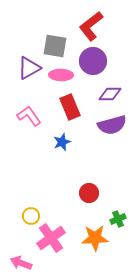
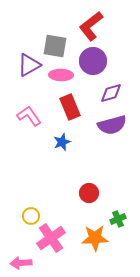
purple triangle: moved 3 px up
purple diamond: moved 1 px right, 1 px up; rotated 15 degrees counterclockwise
pink arrow: rotated 25 degrees counterclockwise
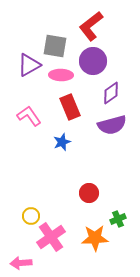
purple diamond: rotated 20 degrees counterclockwise
pink cross: moved 1 px up
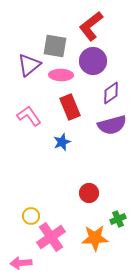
purple triangle: rotated 10 degrees counterclockwise
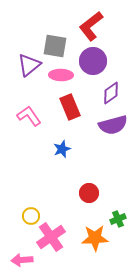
purple semicircle: moved 1 px right
blue star: moved 7 px down
pink arrow: moved 1 px right, 3 px up
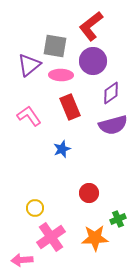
yellow circle: moved 4 px right, 8 px up
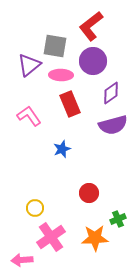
red rectangle: moved 3 px up
